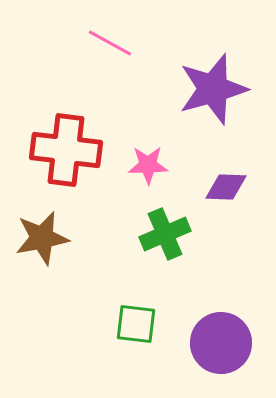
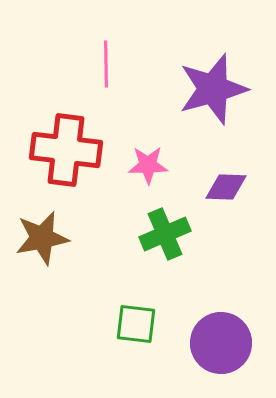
pink line: moved 4 px left, 21 px down; rotated 60 degrees clockwise
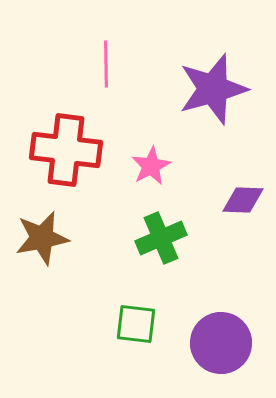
pink star: moved 3 px right, 1 px down; rotated 27 degrees counterclockwise
purple diamond: moved 17 px right, 13 px down
green cross: moved 4 px left, 4 px down
